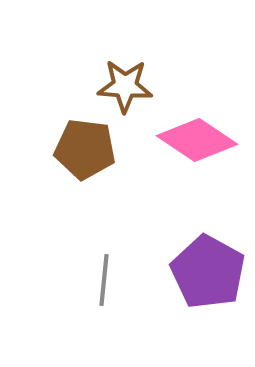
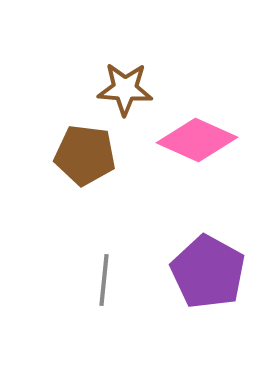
brown star: moved 3 px down
pink diamond: rotated 10 degrees counterclockwise
brown pentagon: moved 6 px down
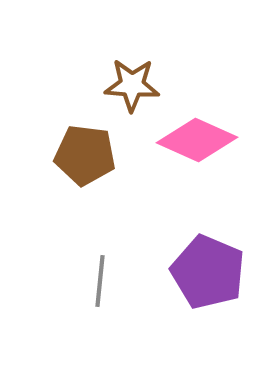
brown star: moved 7 px right, 4 px up
purple pentagon: rotated 6 degrees counterclockwise
gray line: moved 4 px left, 1 px down
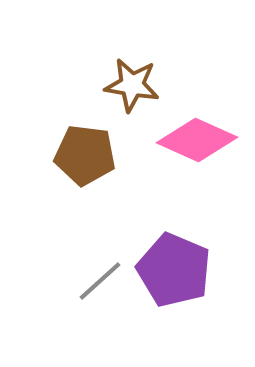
brown star: rotated 6 degrees clockwise
purple pentagon: moved 34 px left, 2 px up
gray line: rotated 42 degrees clockwise
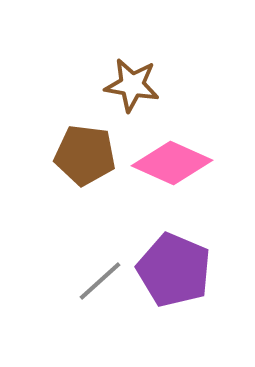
pink diamond: moved 25 px left, 23 px down
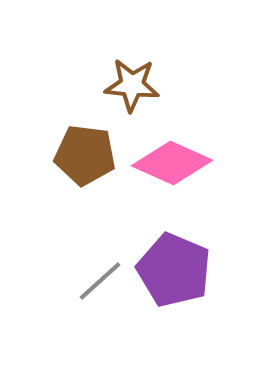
brown star: rotated 4 degrees counterclockwise
